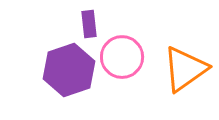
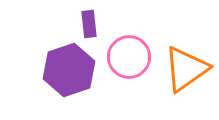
pink circle: moved 7 px right
orange triangle: moved 1 px right
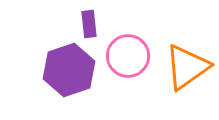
pink circle: moved 1 px left, 1 px up
orange triangle: moved 1 px right, 2 px up
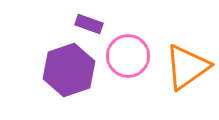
purple rectangle: rotated 64 degrees counterclockwise
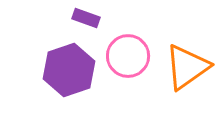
purple rectangle: moved 3 px left, 6 px up
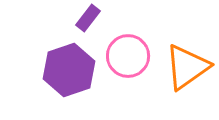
purple rectangle: moved 2 px right; rotated 72 degrees counterclockwise
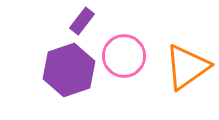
purple rectangle: moved 6 px left, 3 px down
pink circle: moved 4 px left
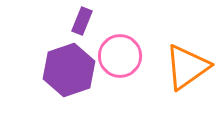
purple rectangle: rotated 16 degrees counterclockwise
pink circle: moved 4 px left
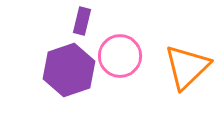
purple rectangle: rotated 8 degrees counterclockwise
orange triangle: rotated 9 degrees counterclockwise
